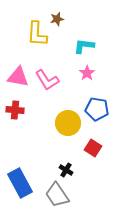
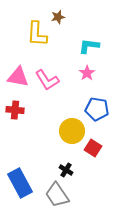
brown star: moved 1 px right, 2 px up
cyan L-shape: moved 5 px right
yellow circle: moved 4 px right, 8 px down
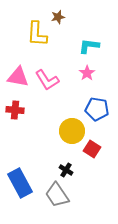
red square: moved 1 px left, 1 px down
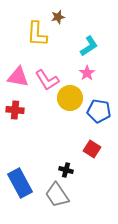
cyan L-shape: rotated 140 degrees clockwise
blue pentagon: moved 2 px right, 2 px down
yellow circle: moved 2 px left, 33 px up
black cross: rotated 16 degrees counterclockwise
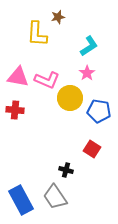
pink L-shape: rotated 35 degrees counterclockwise
blue rectangle: moved 1 px right, 17 px down
gray trapezoid: moved 2 px left, 2 px down
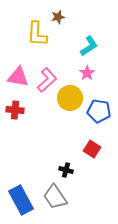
pink L-shape: rotated 65 degrees counterclockwise
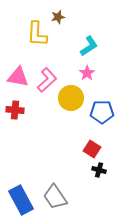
yellow circle: moved 1 px right
blue pentagon: moved 3 px right, 1 px down; rotated 10 degrees counterclockwise
black cross: moved 33 px right
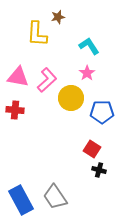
cyan L-shape: rotated 90 degrees counterclockwise
